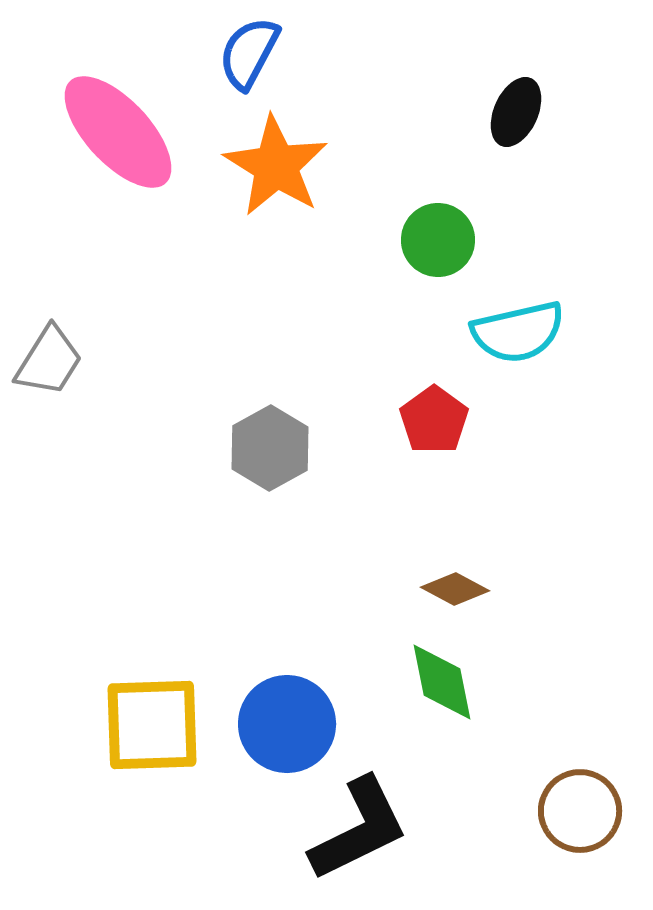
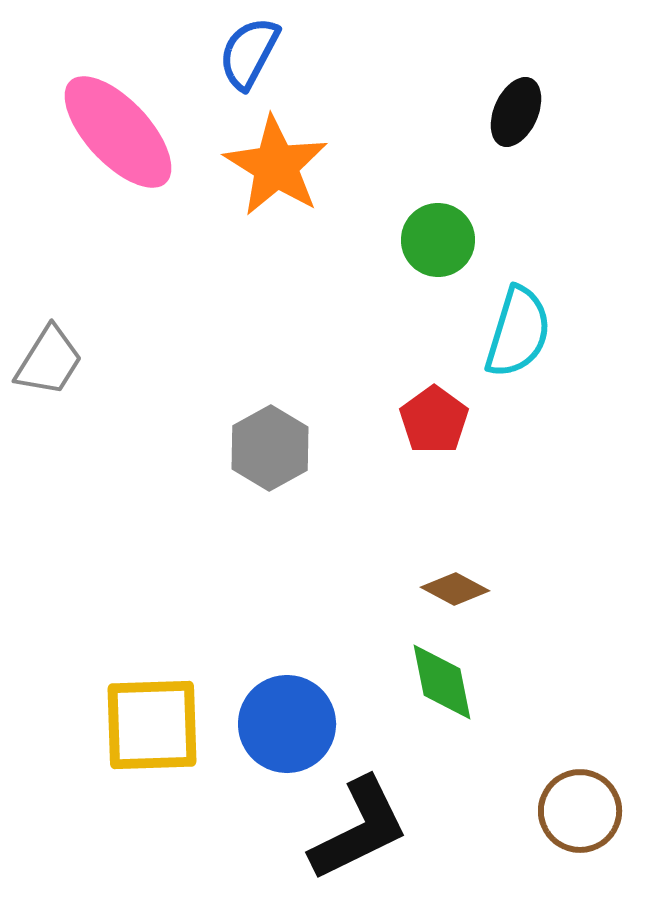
cyan semicircle: rotated 60 degrees counterclockwise
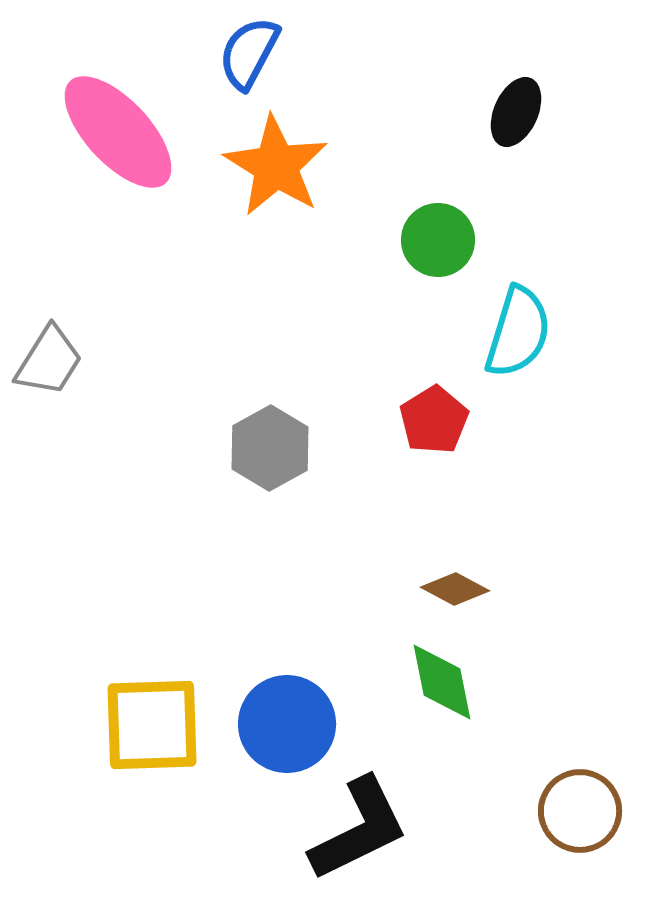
red pentagon: rotated 4 degrees clockwise
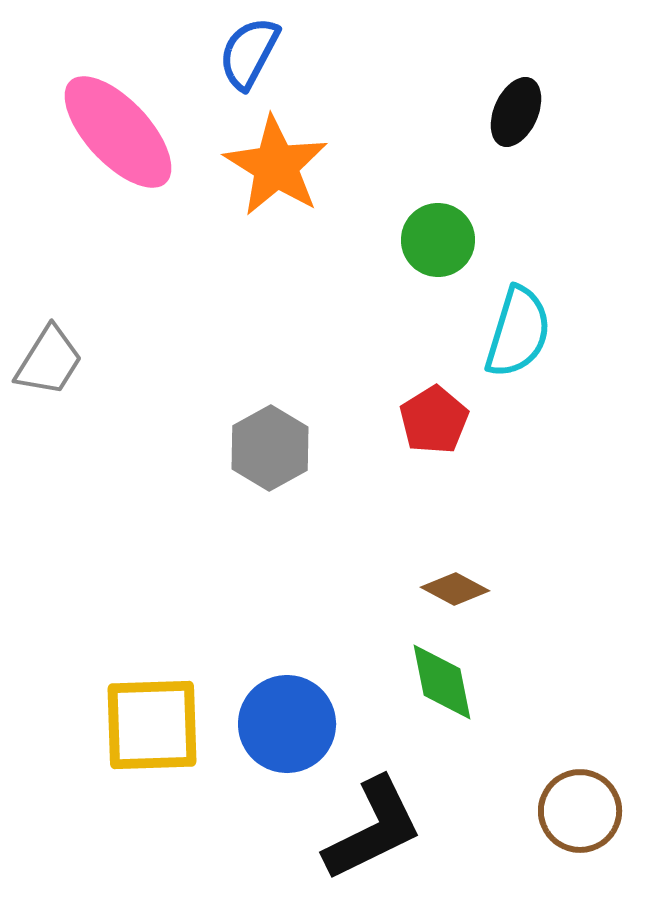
black L-shape: moved 14 px right
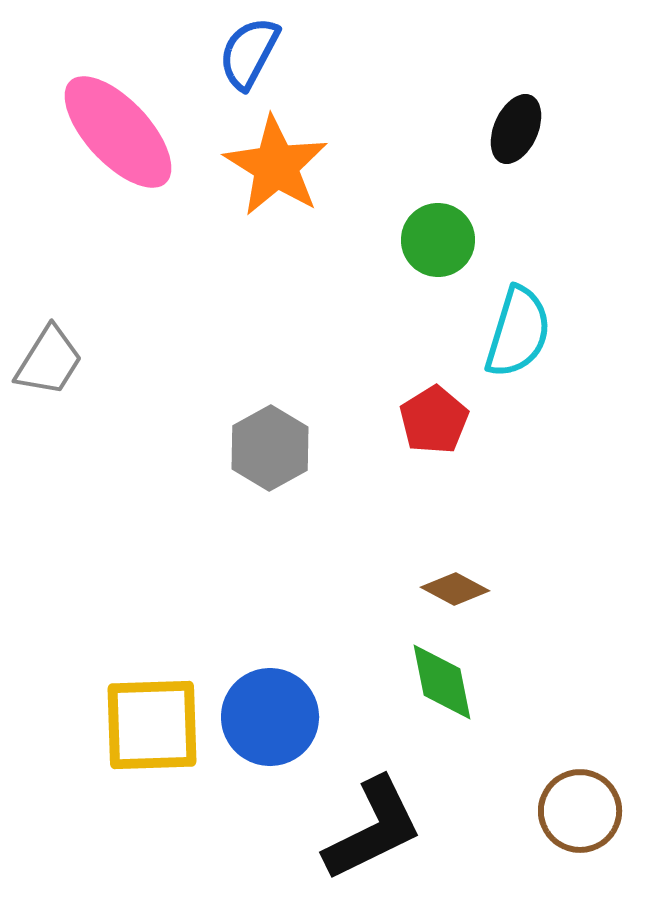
black ellipse: moved 17 px down
blue circle: moved 17 px left, 7 px up
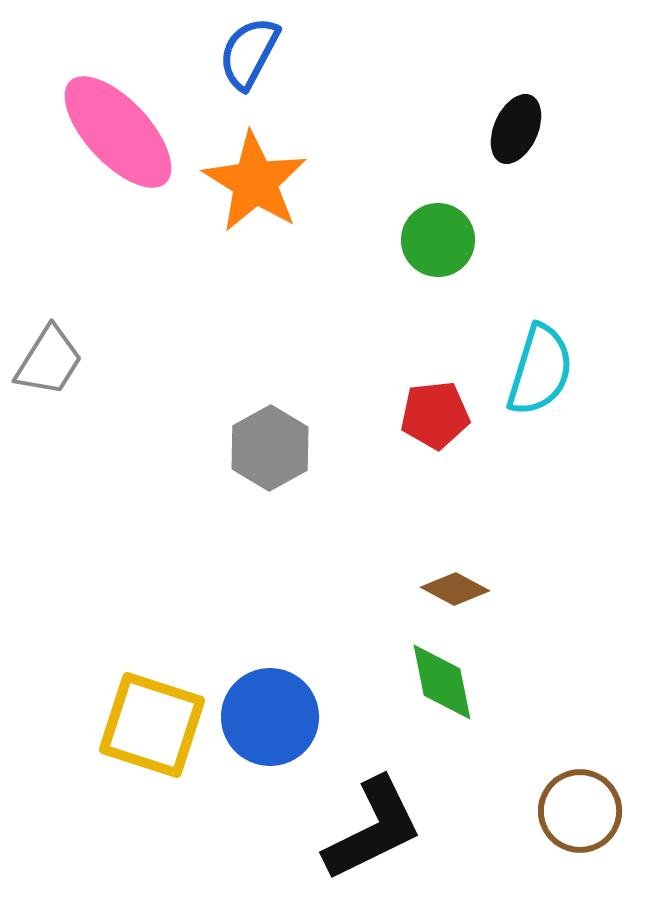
orange star: moved 21 px left, 16 px down
cyan semicircle: moved 22 px right, 38 px down
red pentagon: moved 1 px right, 5 px up; rotated 26 degrees clockwise
yellow square: rotated 20 degrees clockwise
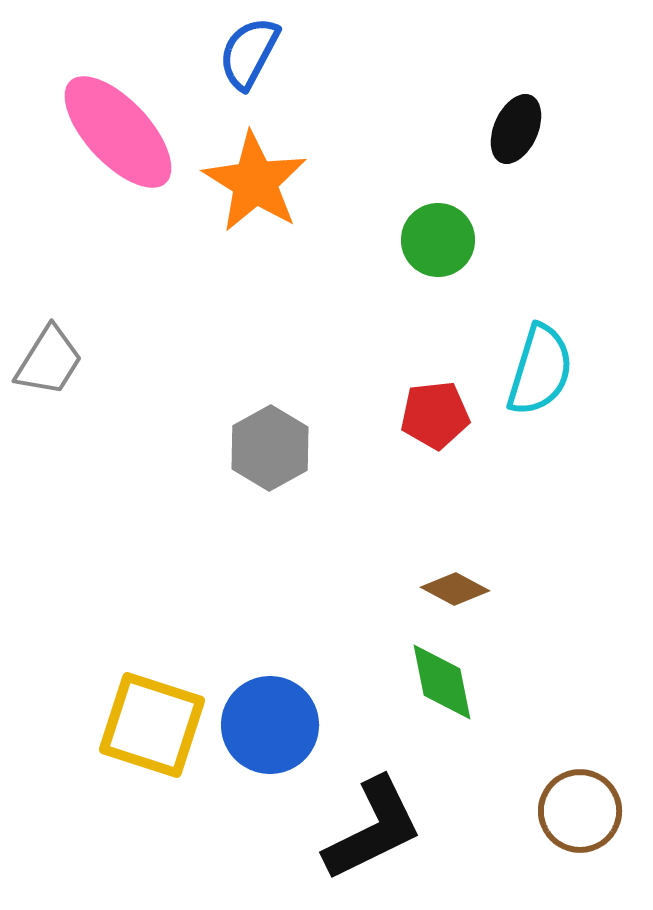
blue circle: moved 8 px down
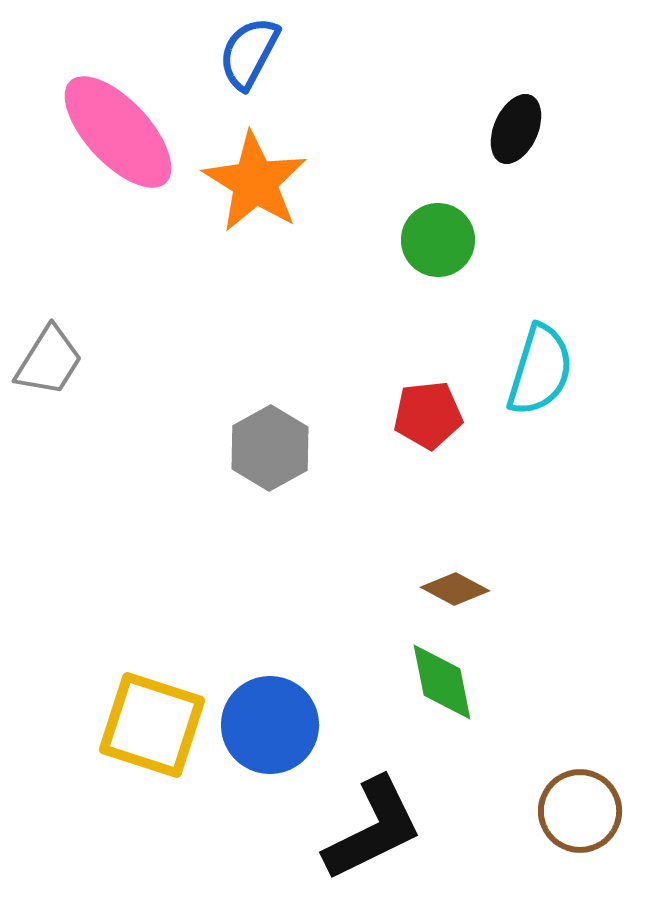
red pentagon: moved 7 px left
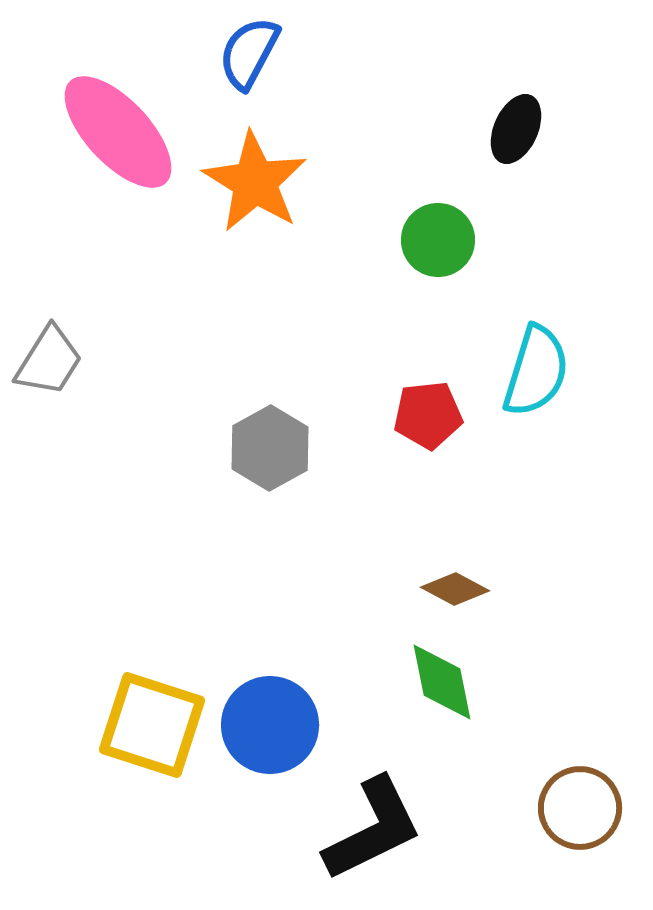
cyan semicircle: moved 4 px left, 1 px down
brown circle: moved 3 px up
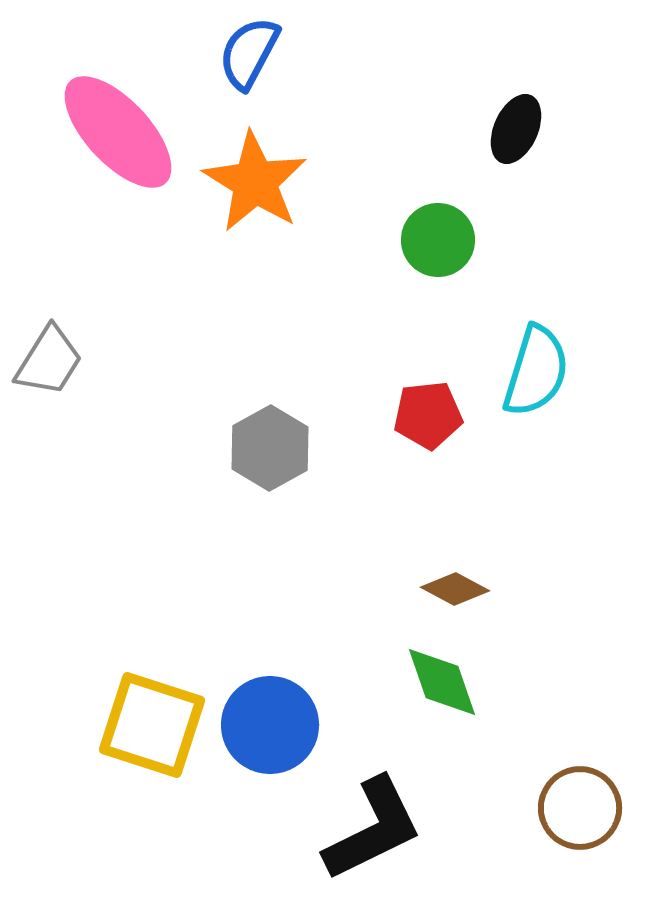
green diamond: rotated 8 degrees counterclockwise
